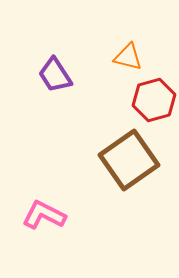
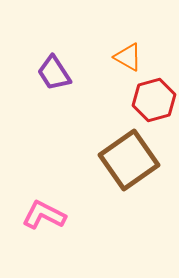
orange triangle: rotated 16 degrees clockwise
purple trapezoid: moved 1 px left, 2 px up
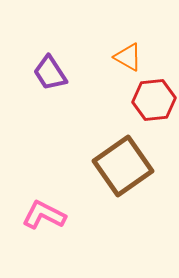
purple trapezoid: moved 4 px left
red hexagon: rotated 9 degrees clockwise
brown square: moved 6 px left, 6 px down
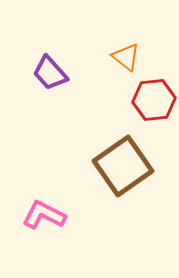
orange triangle: moved 2 px left; rotated 8 degrees clockwise
purple trapezoid: rotated 9 degrees counterclockwise
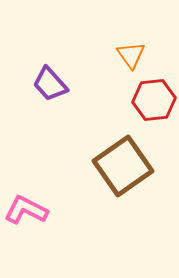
orange triangle: moved 5 px right, 2 px up; rotated 16 degrees clockwise
purple trapezoid: moved 11 px down
pink L-shape: moved 18 px left, 5 px up
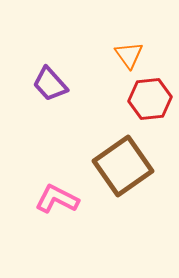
orange triangle: moved 2 px left
red hexagon: moved 4 px left, 1 px up
pink L-shape: moved 31 px right, 11 px up
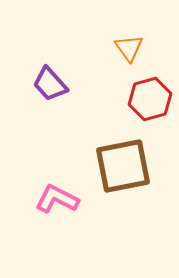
orange triangle: moved 7 px up
red hexagon: rotated 9 degrees counterclockwise
brown square: rotated 24 degrees clockwise
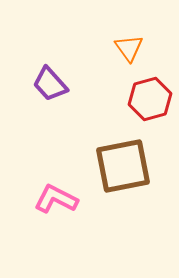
pink L-shape: moved 1 px left
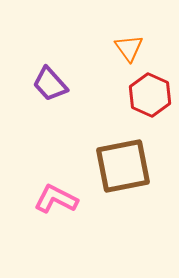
red hexagon: moved 4 px up; rotated 21 degrees counterclockwise
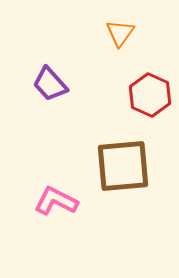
orange triangle: moved 9 px left, 15 px up; rotated 12 degrees clockwise
brown square: rotated 6 degrees clockwise
pink L-shape: moved 2 px down
